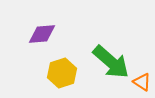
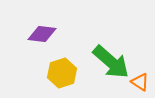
purple diamond: rotated 12 degrees clockwise
orange triangle: moved 2 px left
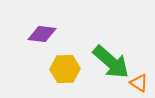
yellow hexagon: moved 3 px right, 4 px up; rotated 16 degrees clockwise
orange triangle: moved 1 px left, 1 px down
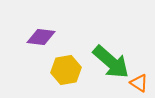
purple diamond: moved 1 px left, 3 px down
yellow hexagon: moved 1 px right, 1 px down; rotated 8 degrees counterclockwise
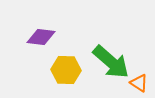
yellow hexagon: rotated 12 degrees clockwise
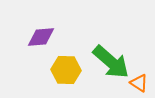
purple diamond: rotated 12 degrees counterclockwise
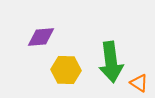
green arrow: rotated 42 degrees clockwise
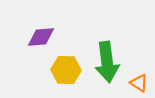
green arrow: moved 4 px left
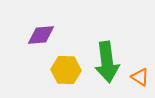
purple diamond: moved 2 px up
orange triangle: moved 1 px right, 6 px up
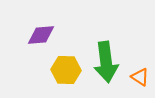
green arrow: moved 1 px left
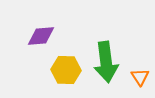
purple diamond: moved 1 px down
orange triangle: rotated 24 degrees clockwise
